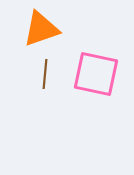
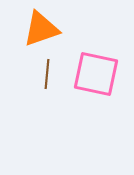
brown line: moved 2 px right
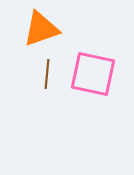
pink square: moved 3 px left
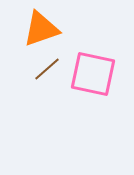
brown line: moved 5 px up; rotated 44 degrees clockwise
